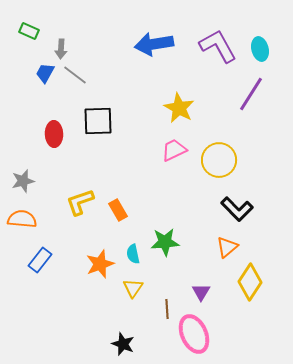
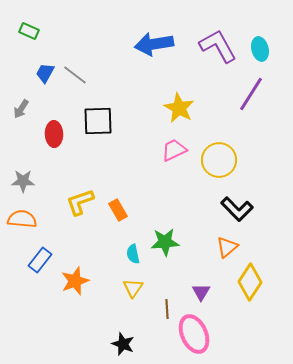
gray arrow: moved 40 px left, 60 px down; rotated 30 degrees clockwise
gray star: rotated 15 degrees clockwise
orange star: moved 25 px left, 17 px down
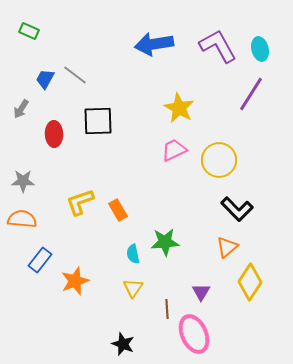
blue trapezoid: moved 6 px down
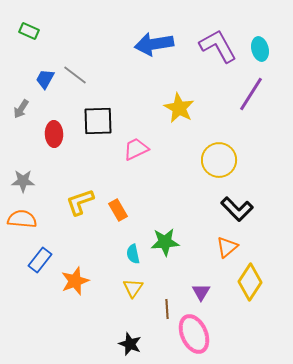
pink trapezoid: moved 38 px left, 1 px up
black star: moved 7 px right
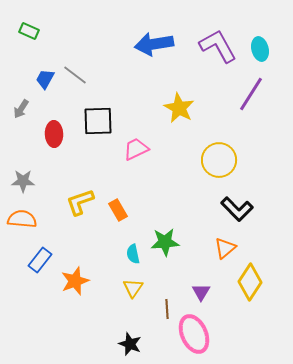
orange triangle: moved 2 px left, 1 px down
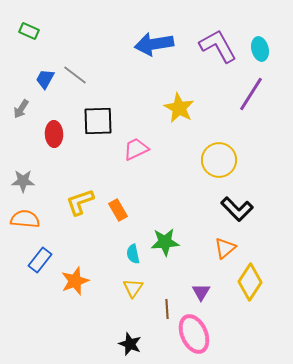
orange semicircle: moved 3 px right
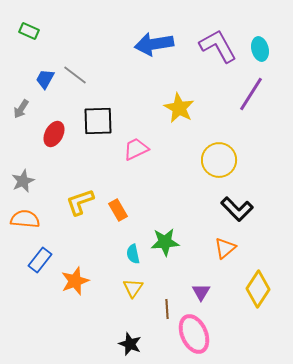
red ellipse: rotated 30 degrees clockwise
gray star: rotated 25 degrees counterclockwise
yellow diamond: moved 8 px right, 7 px down
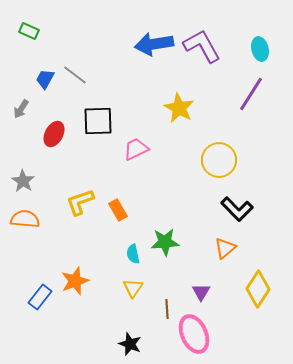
purple L-shape: moved 16 px left
gray star: rotated 15 degrees counterclockwise
blue rectangle: moved 37 px down
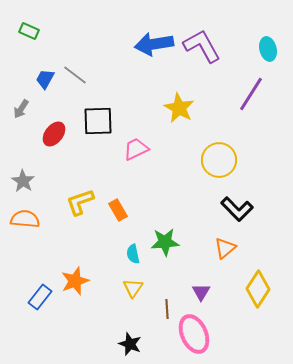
cyan ellipse: moved 8 px right
red ellipse: rotated 10 degrees clockwise
